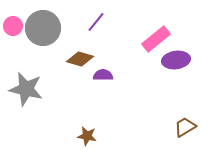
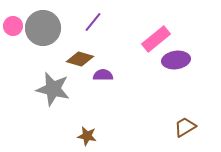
purple line: moved 3 px left
gray star: moved 27 px right
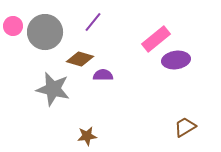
gray circle: moved 2 px right, 4 px down
brown star: rotated 18 degrees counterclockwise
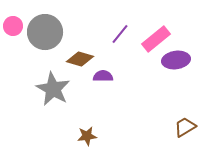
purple line: moved 27 px right, 12 px down
purple semicircle: moved 1 px down
gray star: rotated 16 degrees clockwise
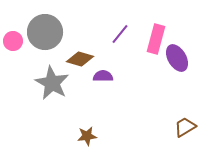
pink circle: moved 15 px down
pink rectangle: rotated 36 degrees counterclockwise
purple ellipse: moved 1 px right, 2 px up; rotated 68 degrees clockwise
gray star: moved 1 px left, 6 px up
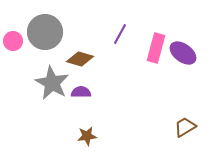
purple line: rotated 10 degrees counterclockwise
pink rectangle: moved 9 px down
purple ellipse: moved 6 px right, 5 px up; rotated 24 degrees counterclockwise
purple semicircle: moved 22 px left, 16 px down
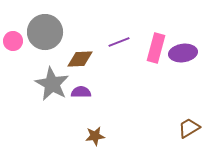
purple line: moved 1 px left, 8 px down; rotated 40 degrees clockwise
purple ellipse: rotated 44 degrees counterclockwise
brown diamond: rotated 20 degrees counterclockwise
gray star: moved 1 px down
brown trapezoid: moved 4 px right, 1 px down
brown star: moved 8 px right
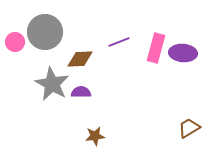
pink circle: moved 2 px right, 1 px down
purple ellipse: rotated 12 degrees clockwise
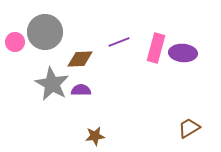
purple semicircle: moved 2 px up
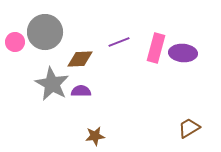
purple semicircle: moved 1 px down
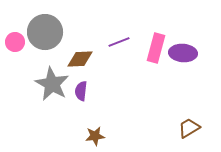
purple semicircle: rotated 84 degrees counterclockwise
